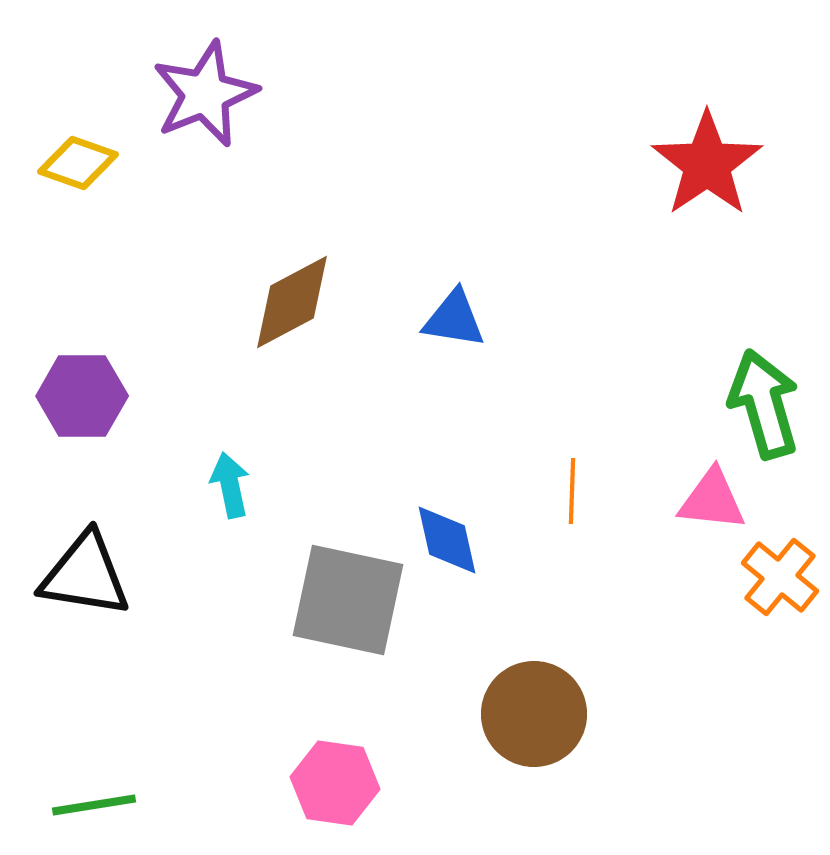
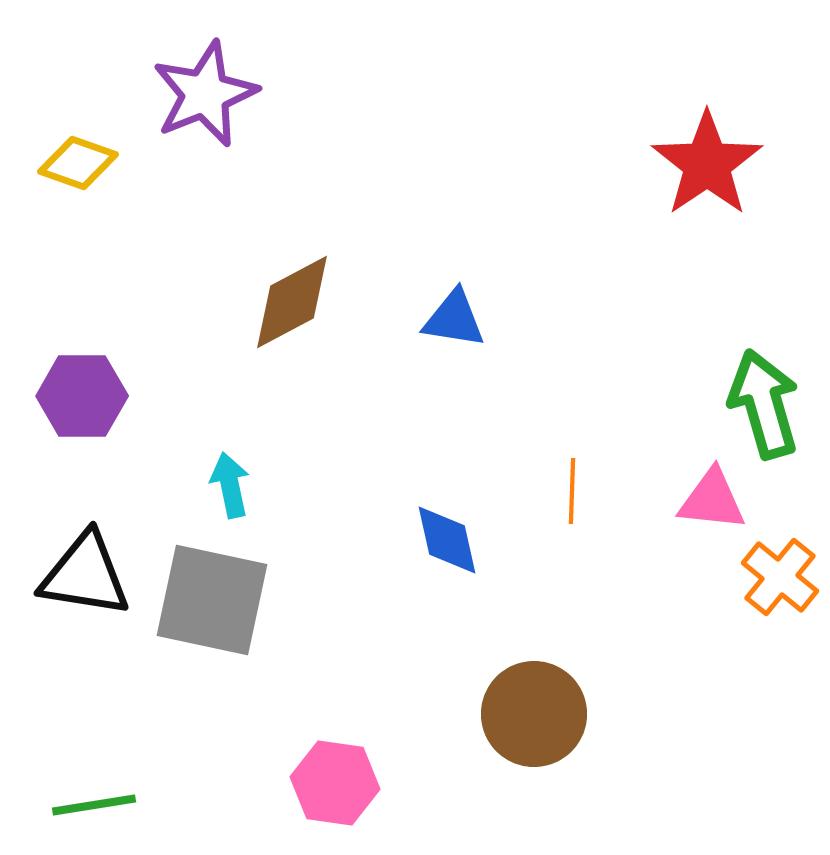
gray square: moved 136 px left
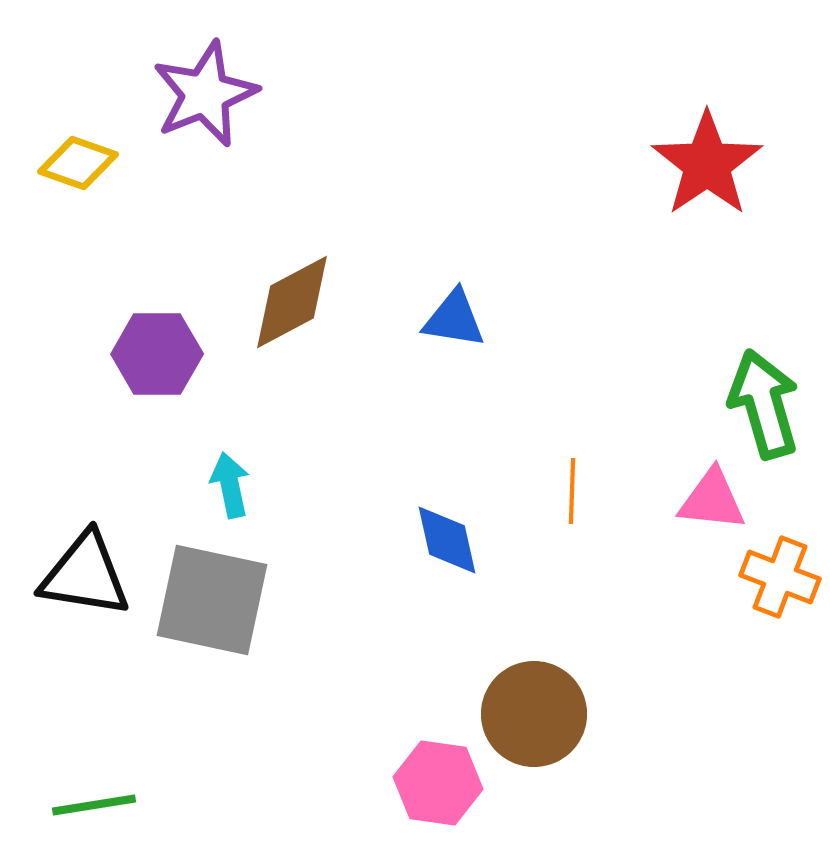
purple hexagon: moved 75 px right, 42 px up
orange cross: rotated 18 degrees counterclockwise
pink hexagon: moved 103 px right
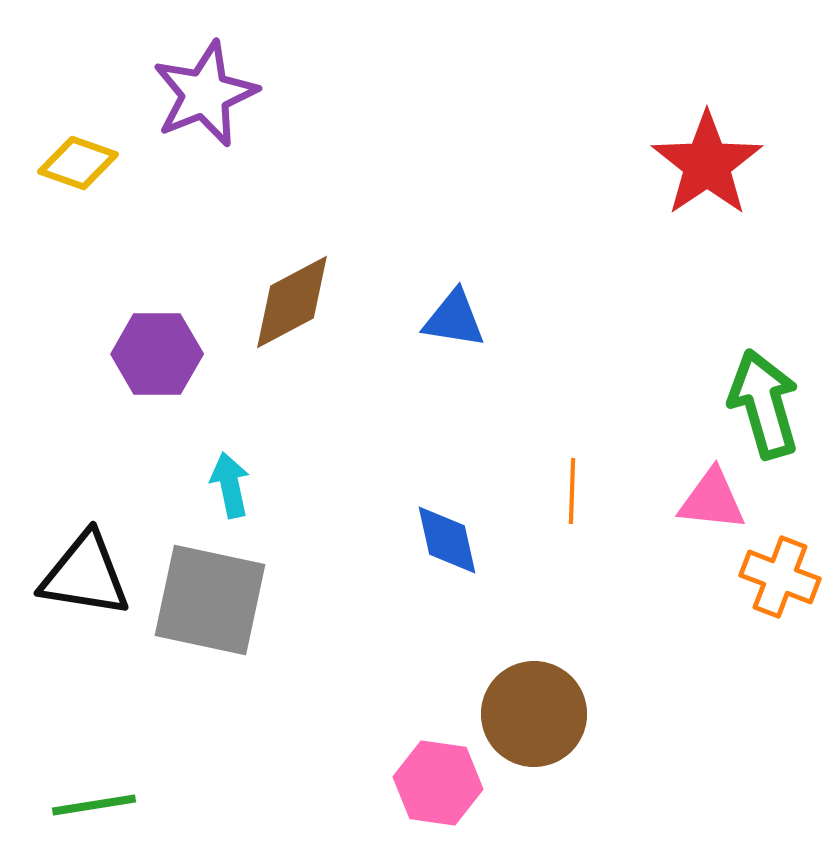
gray square: moved 2 px left
